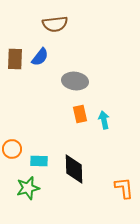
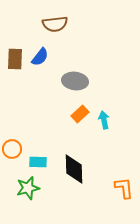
orange rectangle: rotated 60 degrees clockwise
cyan rectangle: moved 1 px left, 1 px down
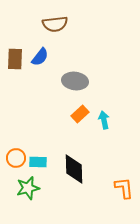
orange circle: moved 4 px right, 9 px down
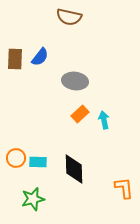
brown semicircle: moved 14 px right, 7 px up; rotated 20 degrees clockwise
green star: moved 5 px right, 11 px down
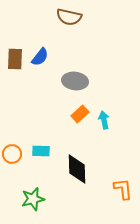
orange circle: moved 4 px left, 4 px up
cyan rectangle: moved 3 px right, 11 px up
black diamond: moved 3 px right
orange L-shape: moved 1 px left, 1 px down
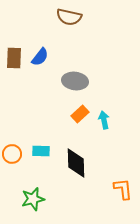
brown rectangle: moved 1 px left, 1 px up
black diamond: moved 1 px left, 6 px up
